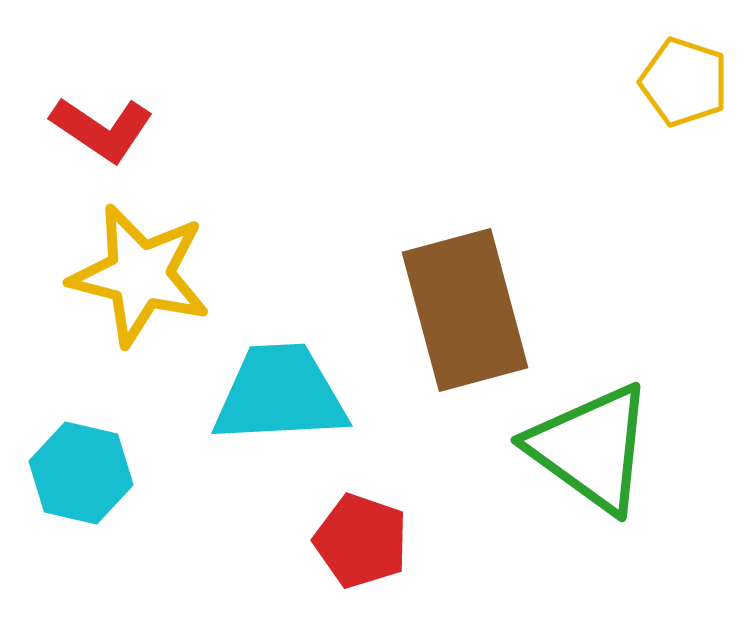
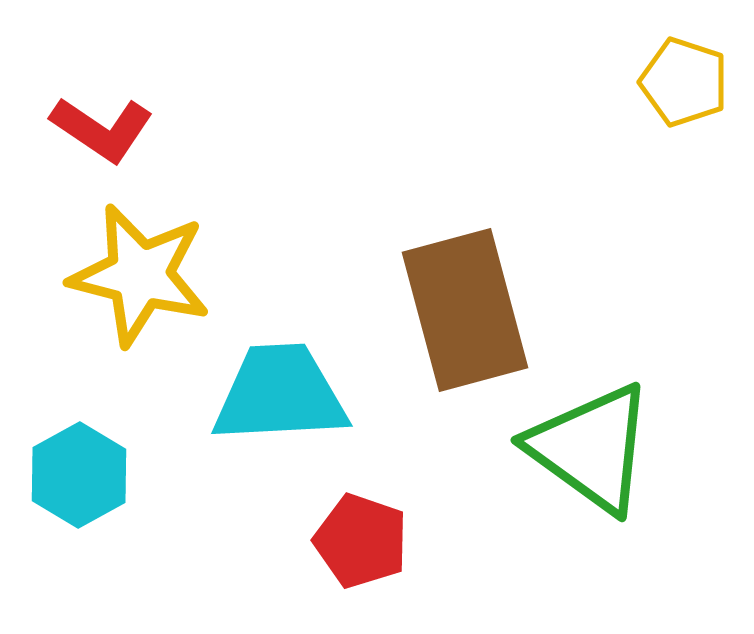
cyan hexagon: moved 2 px left, 2 px down; rotated 18 degrees clockwise
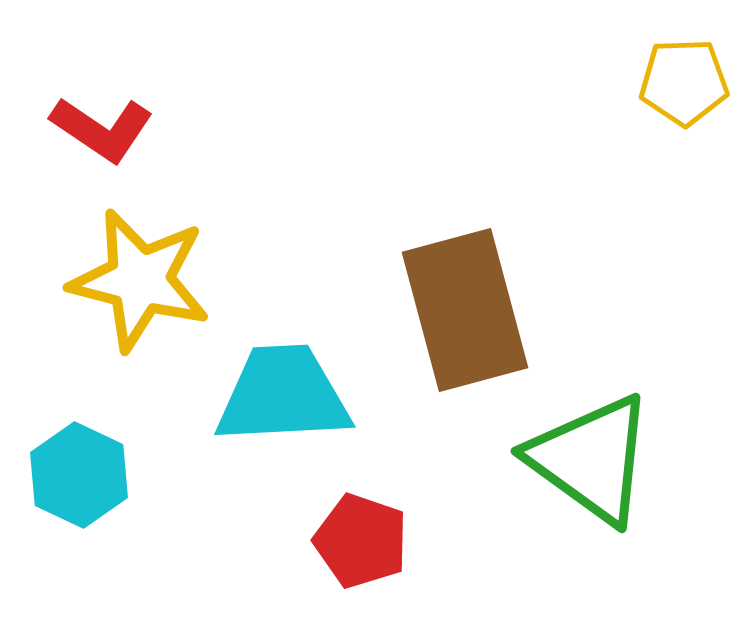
yellow pentagon: rotated 20 degrees counterclockwise
yellow star: moved 5 px down
cyan trapezoid: moved 3 px right, 1 px down
green triangle: moved 11 px down
cyan hexagon: rotated 6 degrees counterclockwise
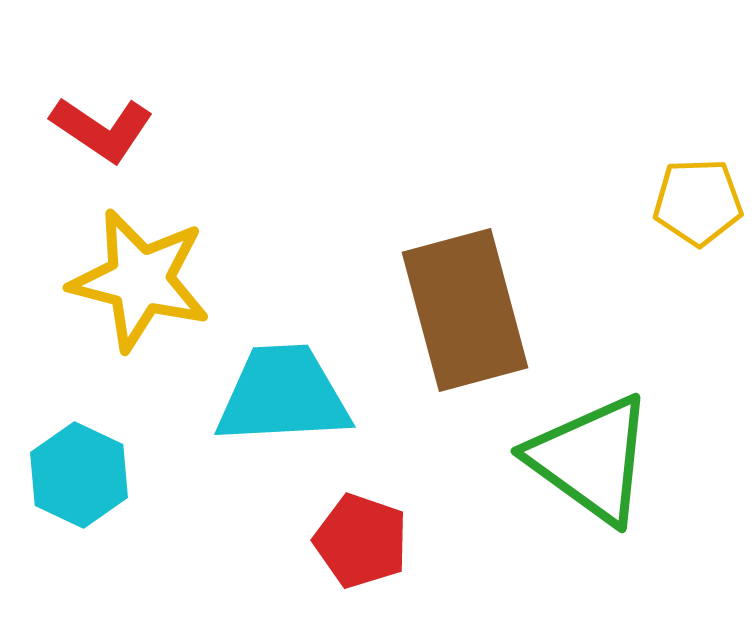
yellow pentagon: moved 14 px right, 120 px down
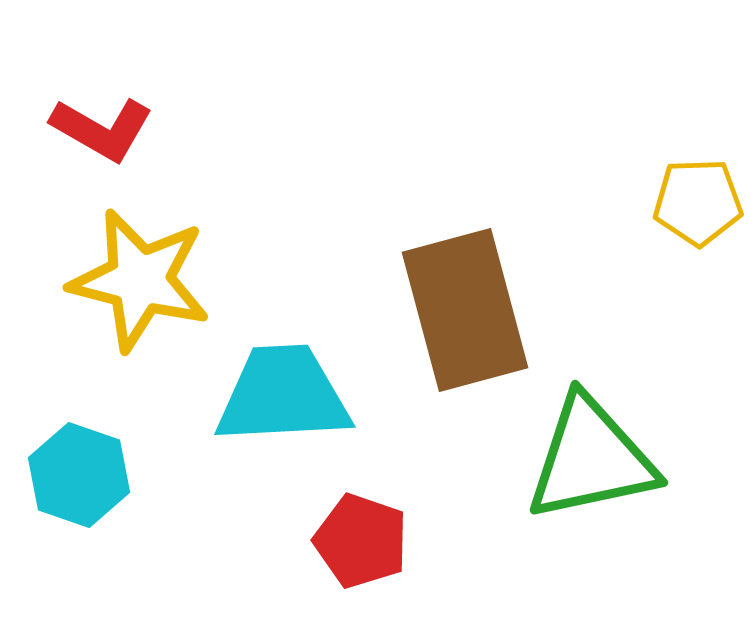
red L-shape: rotated 4 degrees counterclockwise
green triangle: rotated 48 degrees counterclockwise
cyan hexagon: rotated 6 degrees counterclockwise
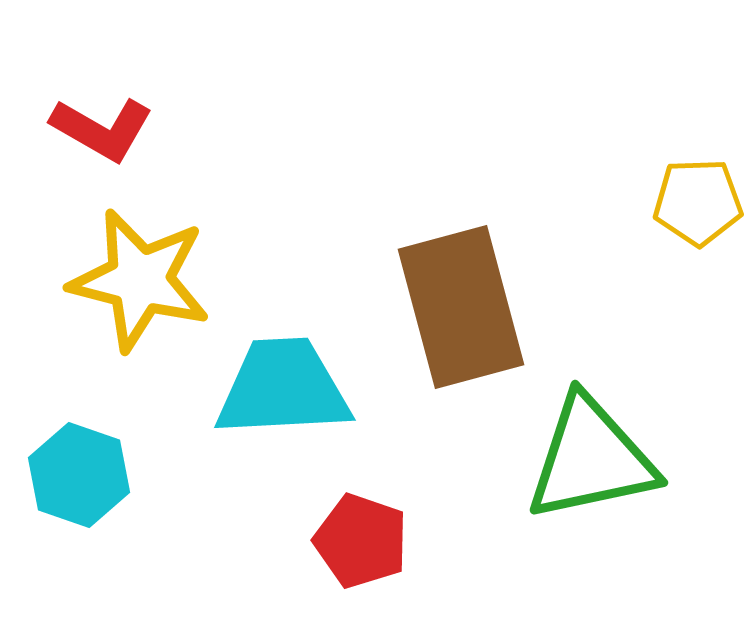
brown rectangle: moved 4 px left, 3 px up
cyan trapezoid: moved 7 px up
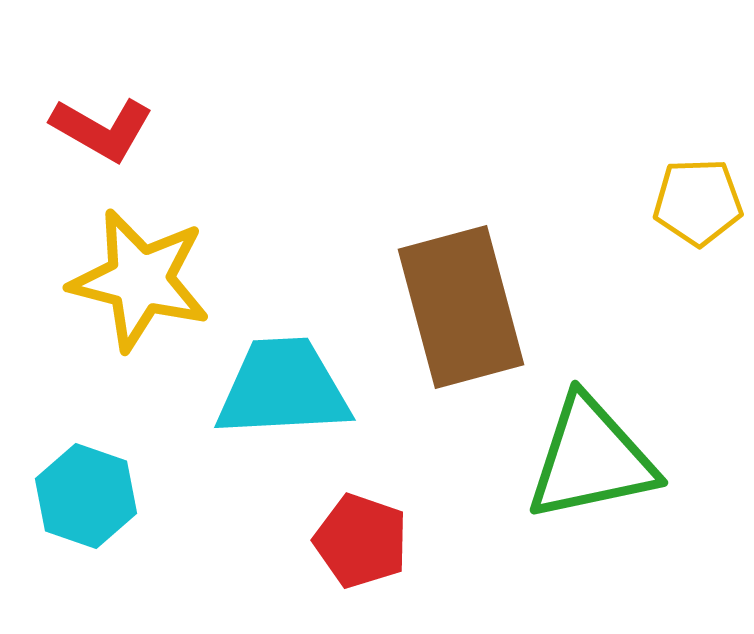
cyan hexagon: moved 7 px right, 21 px down
